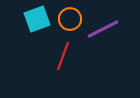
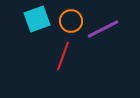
orange circle: moved 1 px right, 2 px down
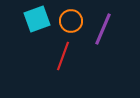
purple line: rotated 40 degrees counterclockwise
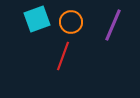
orange circle: moved 1 px down
purple line: moved 10 px right, 4 px up
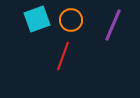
orange circle: moved 2 px up
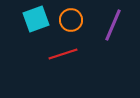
cyan square: moved 1 px left
red line: moved 2 px up; rotated 52 degrees clockwise
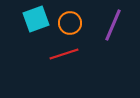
orange circle: moved 1 px left, 3 px down
red line: moved 1 px right
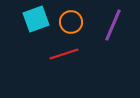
orange circle: moved 1 px right, 1 px up
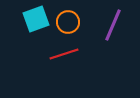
orange circle: moved 3 px left
